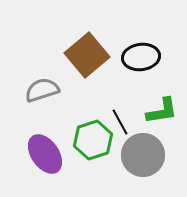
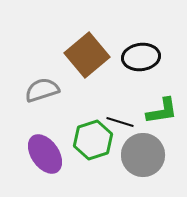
black line: rotated 44 degrees counterclockwise
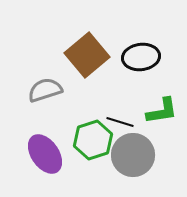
gray semicircle: moved 3 px right
gray circle: moved 10 px left
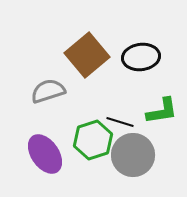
gray semicircle: moved 3 px right, 1 px down
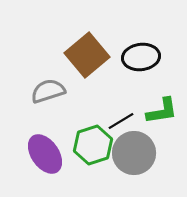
black line: moved 1 px right, 1 px up; rotated 48 degrees counterclockwise
green hexagon: moved 5 px down
gray circle: moved 1 px right, 2 px up
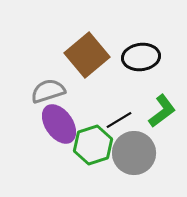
green L-shape: rotated 28 degrees counterclockwise
black line: moved 2 px left, 1 px up
purple ellipse: moved 14 px right, 30 px up
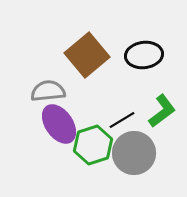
black ellipse: moved 3 px right, 2 px up
gray semicircle: rotated 12 degrees clockwise
black line: moved 3 px right
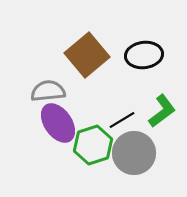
purple ellipse: moved 1 px left, 1 px up
